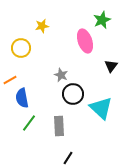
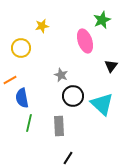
black circle: moved 2 px down
cyan triangle: moved 1 px right, 4 px up
green line: rotated 24 degrees counterclockwise
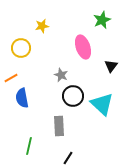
pink ellipse: moved 2 px left, 6 px down
orange line: moved 1 px right, 2 px up
green line: moved 23 px down
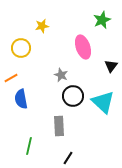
blue semicircle: moved 1 px left, 1 px down
cyan triangle: moved 1 px right, 2 px up
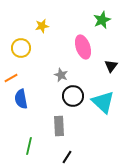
black line: moved 1 px left, 1 px up
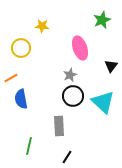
yellow star: rotated 16 degrees clockwise
pink ellipse: moved 3 px left, 1 px down
gray star: moved 9 px right; rotated 24 degrees clockwise
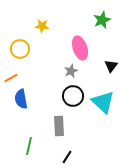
yellow circle: moved 1 px left, 1 px down
gray star: moved 1 px right, 4 px up
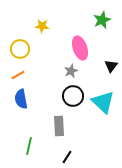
orange line: moved 7 px right, 3 px up
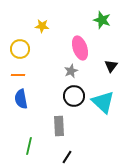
green star: rotated 30 degrees counterclockwise
orange line: rotated 32 degrees clockwise
black circle: moved 1 px right
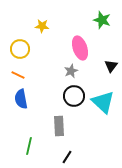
orange line: rotated 24 degrees clockwise
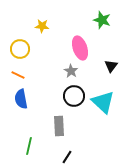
gray star: rotated 16 degrees counterclockwise
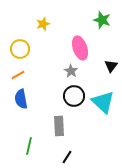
yellow star: moved 1 px right, 2 px up; rotated 24 degrees counterclockwise
orange line: rotated 56 degrees counterclockwise
